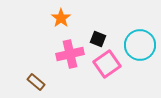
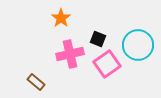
cyan circle: moved 2 px left
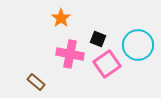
pink cross: rotated 24 degrees clockwise
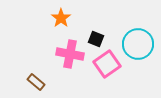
black square: moved 2 px left
cyan circle: moved 1 px up
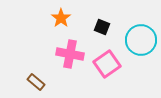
black square: moved 6 px right, 12 px up
cyan circle: moved 3 px right, 4 px up
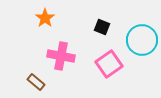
orange star: moved 16 px left
cyan circle: moved 1 px right
pink cross: moved 9 px left, 2 px down
pink square: moved 2 px right
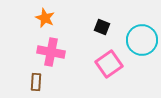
orange star: rotated 12 degrees counterclockwise
pink cross: moved 10 px left, 4 px up
brown rectangle: rotated 54 degrees clockwise
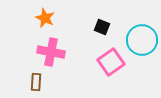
pink square: moved 2 px right, 2 px up
